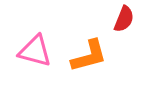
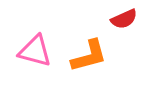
red semicircle: rotated 44 degrees clockwise
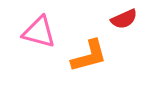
pink triangle: moved 4 px right, 19 px up
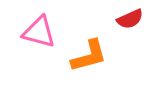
red semicircle: moved 6 px right
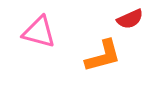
orange L-shape: moved 14 px right
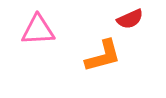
pink triangle: moved 1 px left, 2 px up; rotated 18 degrees counterclockwise
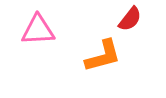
red semicircle: rotated 28 degrees counterclockwise
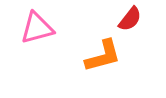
pink triangle: moved 1 px left, 2 px up; rotated 12 degrees counterclockwise
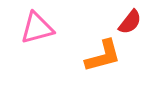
red semicircle: moved 3 px down
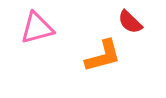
red semicircle: rotated 96 degrees clockwise
